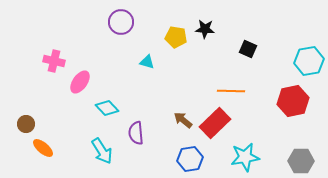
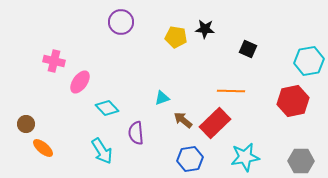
cyan triangle: moved 15 px right, 36 px down; rotated 35 degrees counterclockwise
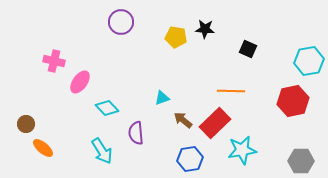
cyan star: moved 3 px left, 7 px up
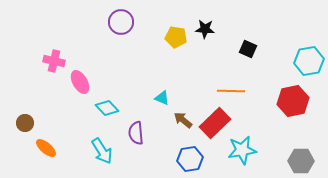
pink ellipse: rotated 65 degrees counterclockwise
cyan triangle: rotated 42 degrees clockwise
brown circle: moved 1 px left, 1 px up
orange ellipse: moved 3 px right
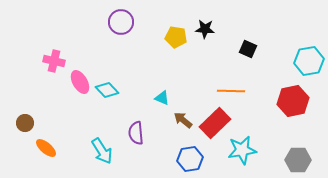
cyan diamond: moved 18 px up
gray hexagon: moved 3 px left, 1 px up
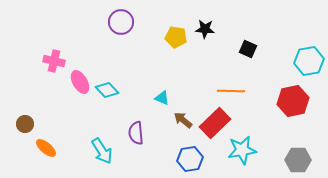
brown circle: moved 1 px down
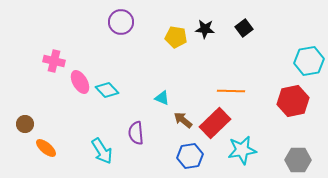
black square: moved 4 px left, 21 px up; rotated 30 degrees clockwise
blue hexagon: moved 3 px up
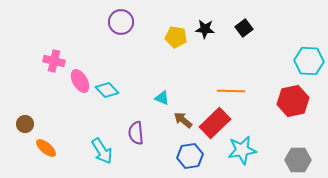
cyan hexagon: rotated 12 degrees clockwise
pink ellipse: moved 1 px up
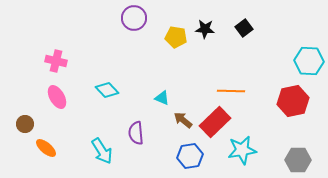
purple circle: moved 13 px right, 4 px up
pink cross: moved 2 px right
pink ellipse: moved 23 px left, 16 px down
red rectangle: moved 1 px up
